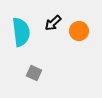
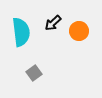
gray square: rotated 28 degrees clockwise
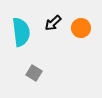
orange circle: moved 2 px right, 3 px up
gray square: rotated 21 degrees counterclockwise
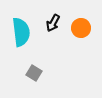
black arrow: rotated 18 degrees counterclockwise
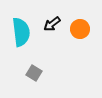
black arrow: moved 1 px left, 1 px down; rotated 24 degrees clockwise
orange circle: moved 1 px left, 1 px down
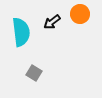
black arrow: moved 2 px up
orange circle: moved 15 px up
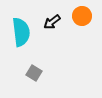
orange circle: moved 2 px right, 2 px down
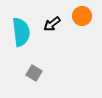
black arrow: moved 2 px down
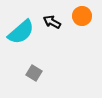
black arrow: moved 2 px up; rotated 66 degrees clockwise
cyan semicircle: rotated 56 degrees clockwise
